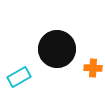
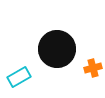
orange cross: rotated 18 degrees counterclockwise
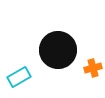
black circle: moved 1 px right, 1 px down
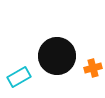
black circle: moved 1 px left, 6 px down
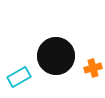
black circle: moved 1 px left
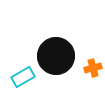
cyan rectangle: moved 4 px right
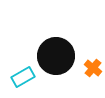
orange cross: rotated 36 degrees counterclockwise
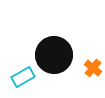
black circle: moved 2 px left, 1 px up
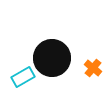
black circle: moved 2 px left, 3 px down
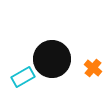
black circle: moved 1 px down
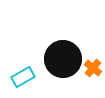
black circle: moved 11 px right
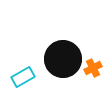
orange cross: rotated 24 degrees clockwise
